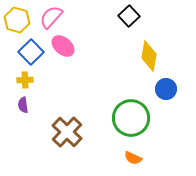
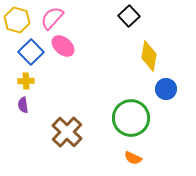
pink semicircle: moved 1 px right, 1 px down
yellow cross: moved 1 px right, 1 px down
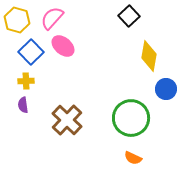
brown cross: moved 12 px up
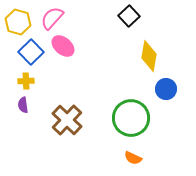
yellow hexagon: moved 1 px right, 2 px down
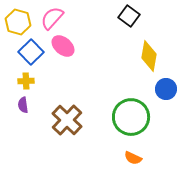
black square: rotated 10 degrees counterclockwise
green circle: moved 1 px up
